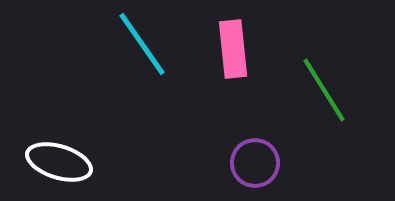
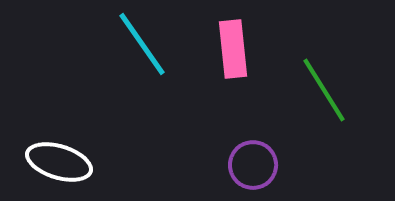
purple circle: moved 2 px left, 2 px down
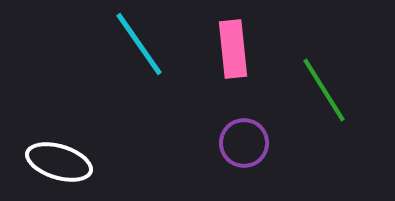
cyan line: moved 3 px left
purple circle: moved 9 px left, 22 px up
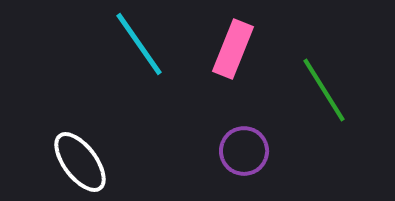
pink rectangle: rotated 28 degrees clockwise
purple circle: moved 8 px down
white ellipse: moved 21 px right; rotated 36 degrees clockwise
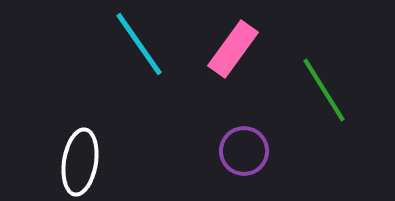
pink rectangle: rotated 14 degrees clockwise
white ellipse: rotated 46 degrees clockwise
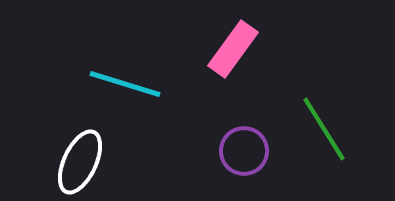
cyan line: moved 14 px left, 40 px down; rotated 38 degrees counterclockwise
green line: moved 39 px down
white ellipse: rotated 16 degrees clockwise
